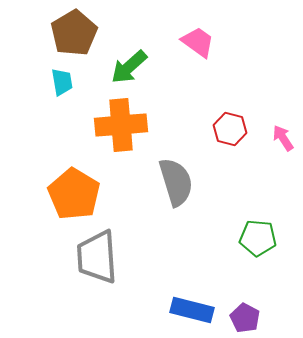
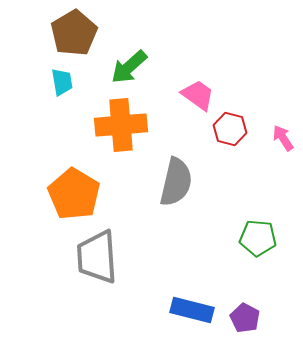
pink trapezoid: moved 53 px down
gray semicircle: rotated 30 degrees clockwise
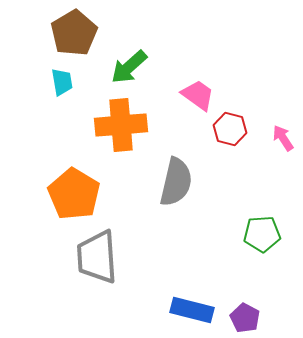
green pentagon: moved 4 px right, 4 px up; rotated 9 degrees counterclockwise
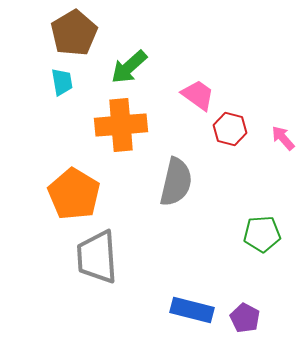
pink arrow: rotated 8 degrees counterclockwise
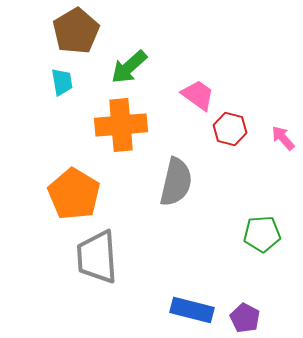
brown pentagon: moved 2 px right, 2 px up
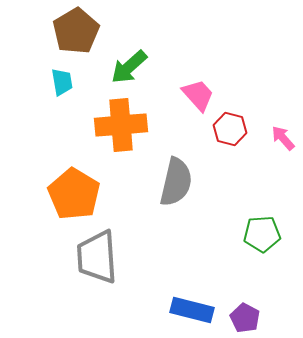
pink trapezoid: rotated 12 degrees clockwise
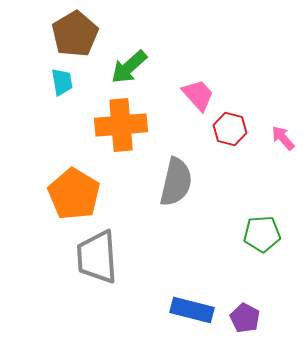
brown pentagon: moved 1 px left, 3 px down
